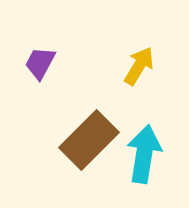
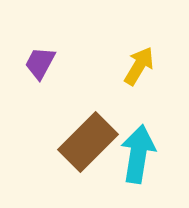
brown rectangle: moved 1 px left, 2 px down
cyan arrow: moved 6 px left
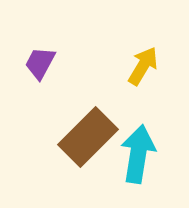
yellow arrow: moved 4 px right
brown rectangle: moved 5 px up
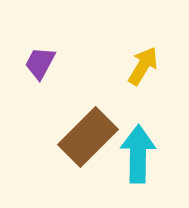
cyan arrow: rotated 8 degrees counterclockwise
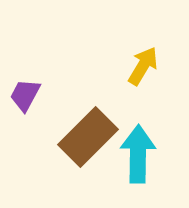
purple trapezoid: moved 15 px left, 32 px down
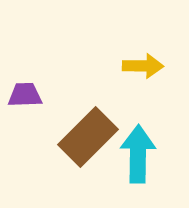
yellow arrow: rotated 60 degrees clockwise
purple trapezoid: rotated 60 degrees clockwise
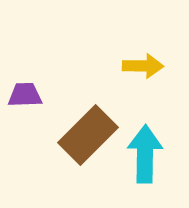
brown rectangle: moved 2 px up
cyan arrow: moved 7 px right
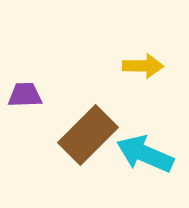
cyan arrow: rotated 68 degrees counterclockwise
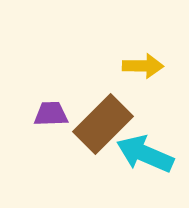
purple trapezoid: moved 26 px right, 19 px down
brown rectangle: moved 15 px right, 11 px up
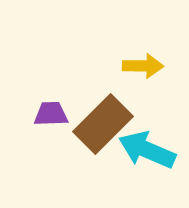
cyan arrow: moved 2 px right, 4 px up
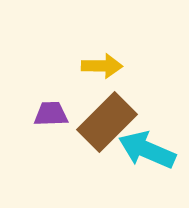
yellow arrow: moved 41 px left
brown rectangle: moved 4 px right, 2 px up
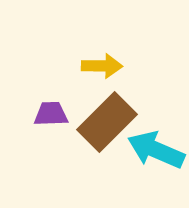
cyan arrow: moved 9 px right
